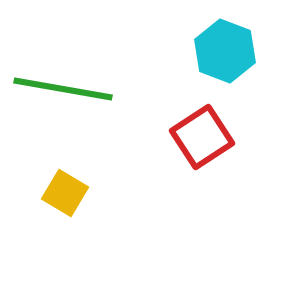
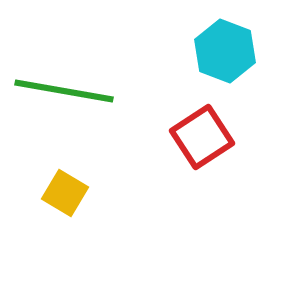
green line: moved 1 px right, 2 px down
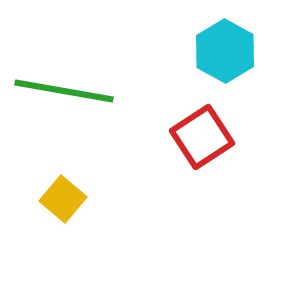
cyan hexagon: rotated 8 degrees clockwise
yellow square: moved 2 px left, 6 px down; rotated 9 degrees clockwise
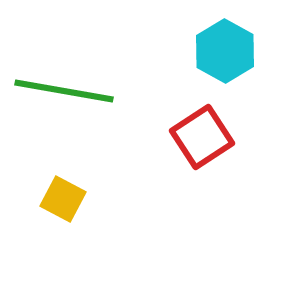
yellow square: rotated 12 degrees counterclockwise
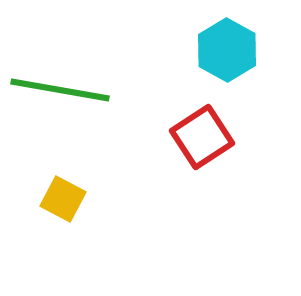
cyan hexagon: moved 2 px right, 1 px up
green line: moved 4 px left, 1 px up
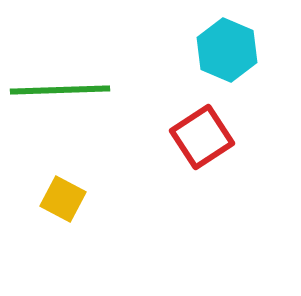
cyan hexagon: rotated 6 degrees counterclockwise
green line: rotated 12 degrees counterclockwise
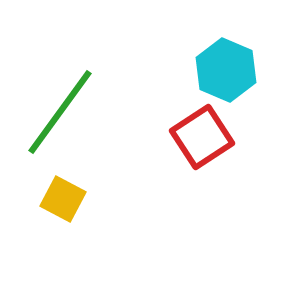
cyan hexagon: moved 1 px left, 20 px down
green line: moved 22 px down; rotated 52 degrees counterclockwise
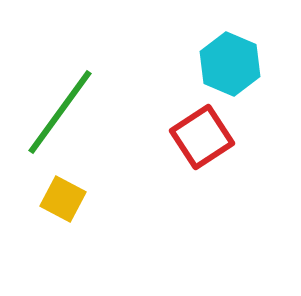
cyan hexagon: moved 4 px right, 6 px up
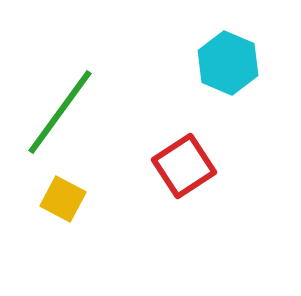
cyan hexagon: moved 2 px left, 1 px up
red square: moved 18 px left, 29 px down
